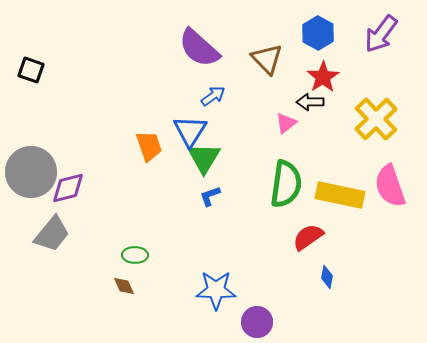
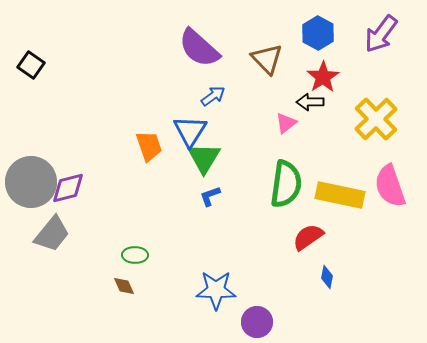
black square: moved 5 px up; rotated 16 degrees clockwise
gray circle: moved 10 px down
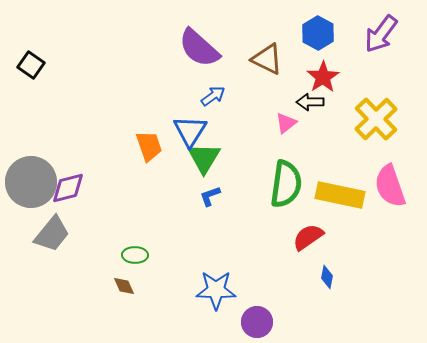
brown triangle: rotated 20 degrees counterclockwise
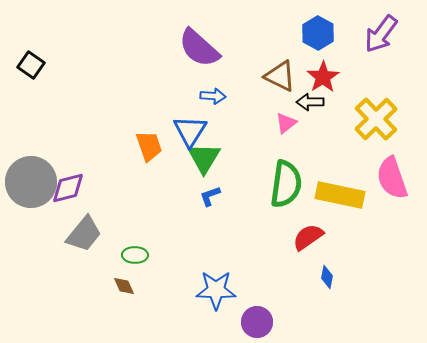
brown triangle: moved 13 px right, 17 px down
blue arrow: rotated 40 degrees clockwise
pink semicircle: moved 2 px right, 8 px up
gray trapezoid: moved 32 px right
